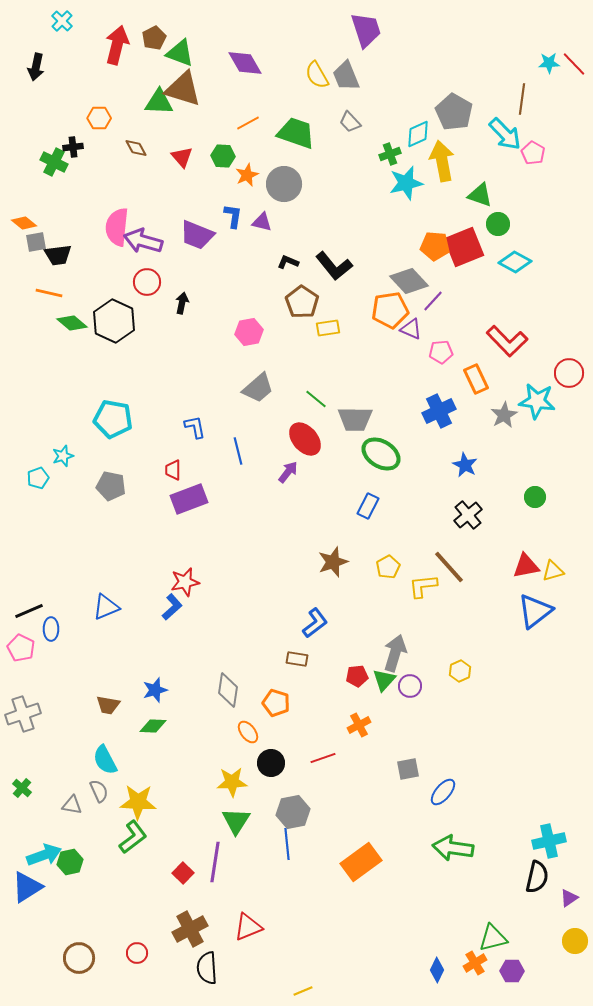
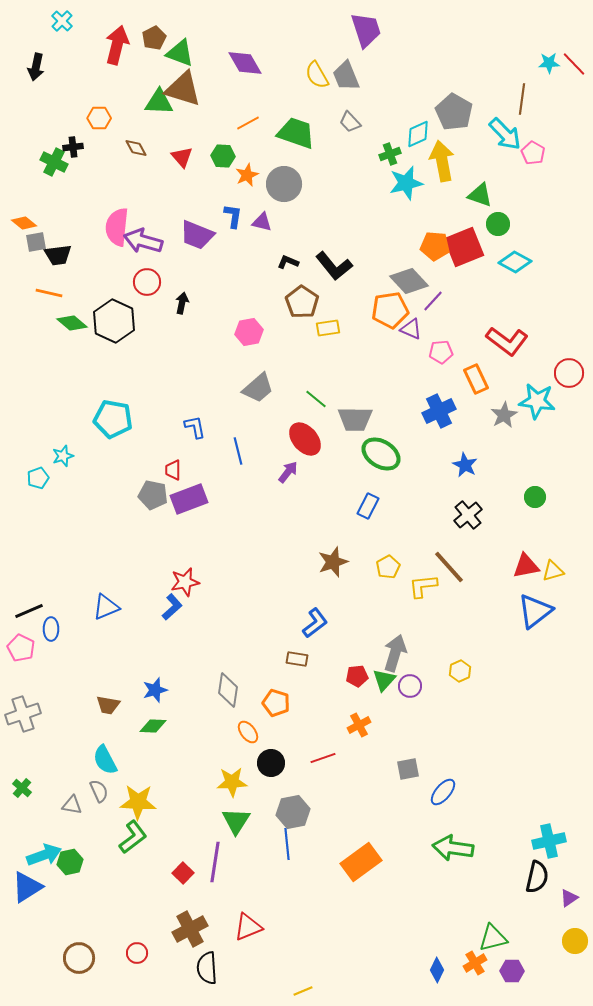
red L-shape at (507, 341): rotated 9 degrees counterclockwise
gray pentagon at (111, 486): moved 42 px right, 9 px down
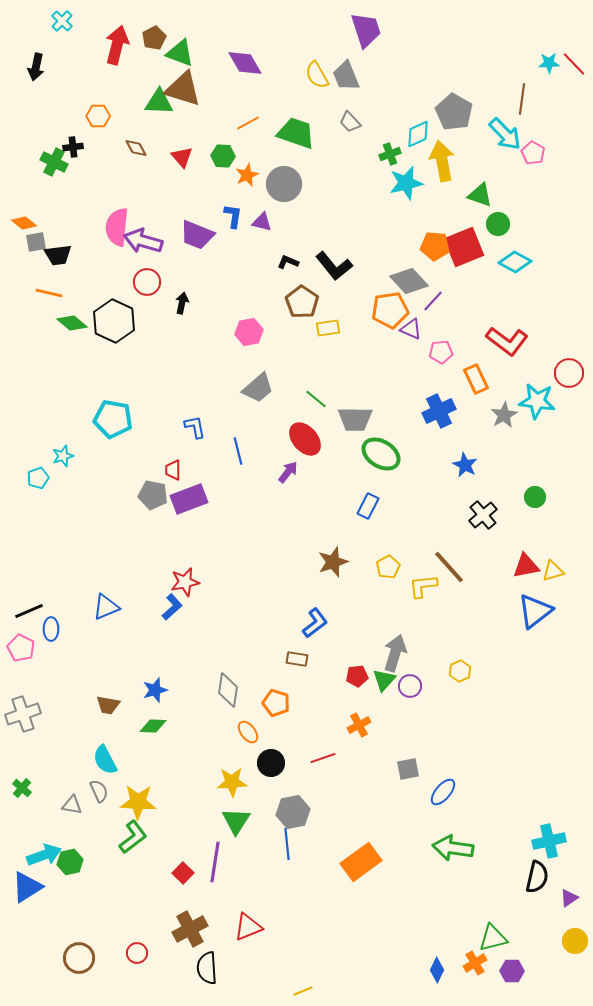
orange hexagon at (99, 118): moved 1 px left, 2 px up
black cross at (468, 515): moved 15 px right
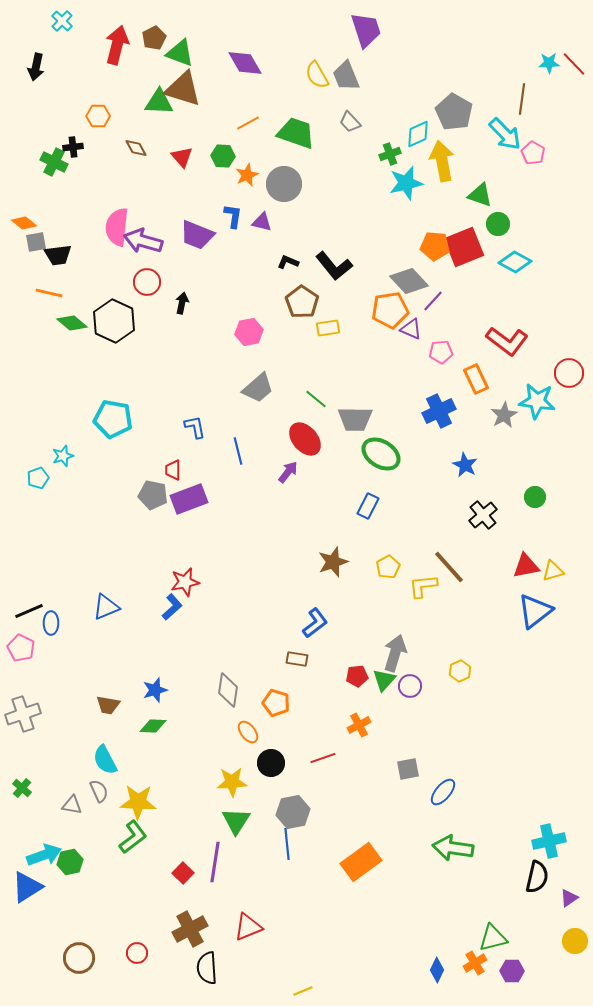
blue ellipse at (51, 629): moved 6 px up
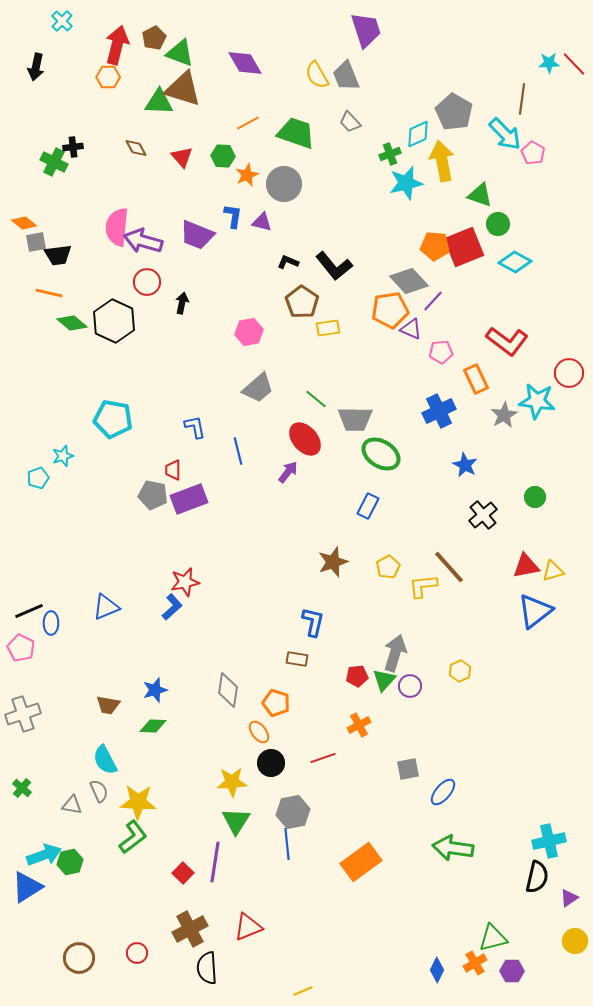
orange hexagon at (98, 116): moved 10 px right, 39 px up
blue L-shape at (315, 623): moved 2 px left, 1 px up; rotated 40 degrees counterclockwise
orange ellipse at (248, 732): moved 11 px right
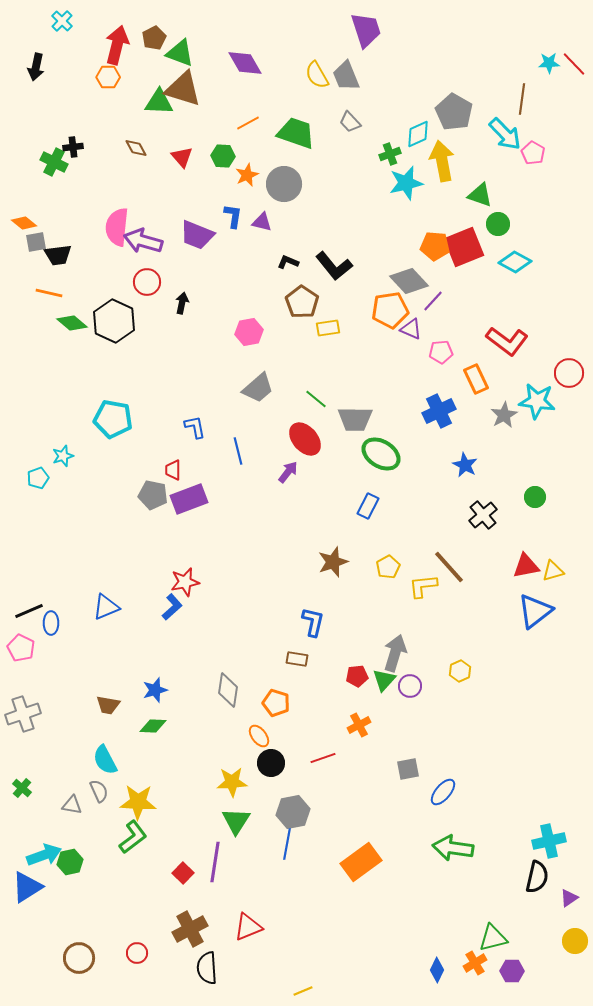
orange ellipse at (259, 732): moved 4 px down
blue line at (287, 844): rotated 16 degrees clockwise
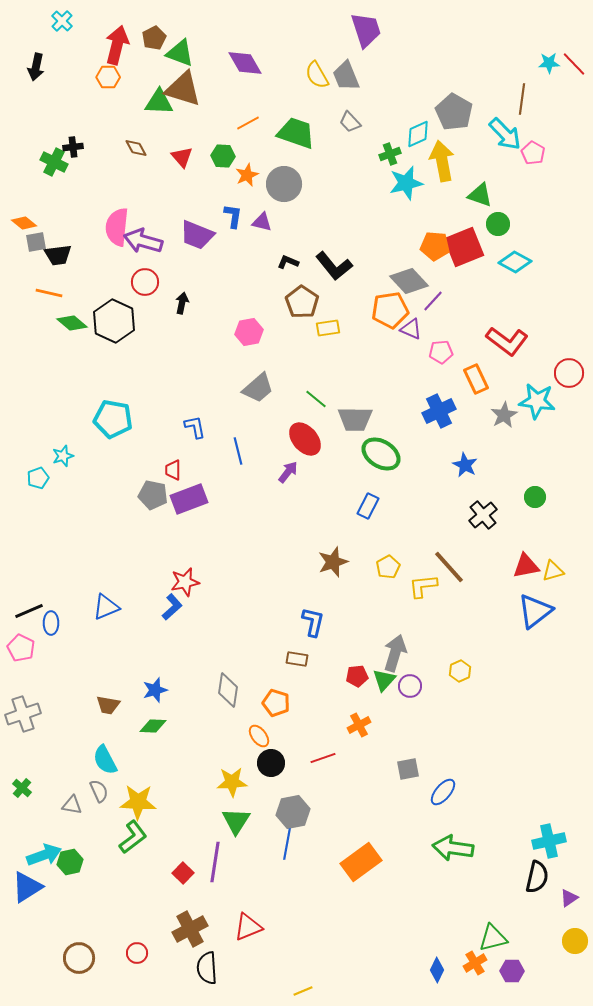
red circle at (147, 282): moved 2 px left
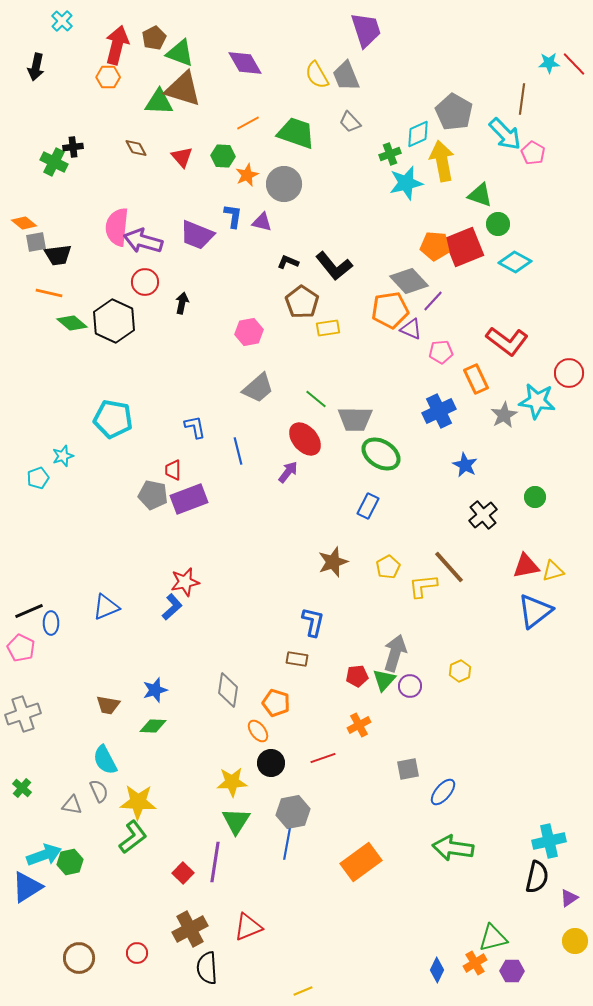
orange ellipse at (259, 736): moved 1 px left, 5 px up
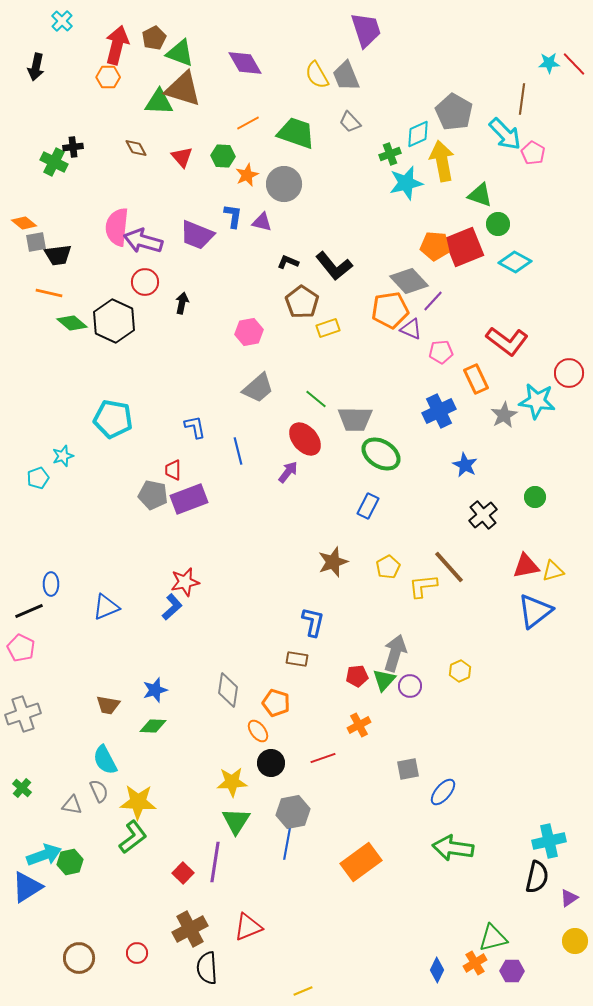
yellow rectangle at (328, 328): rotated 10 degrees counterclockwise
blue ellipse at (51, 623): moved 39 px up
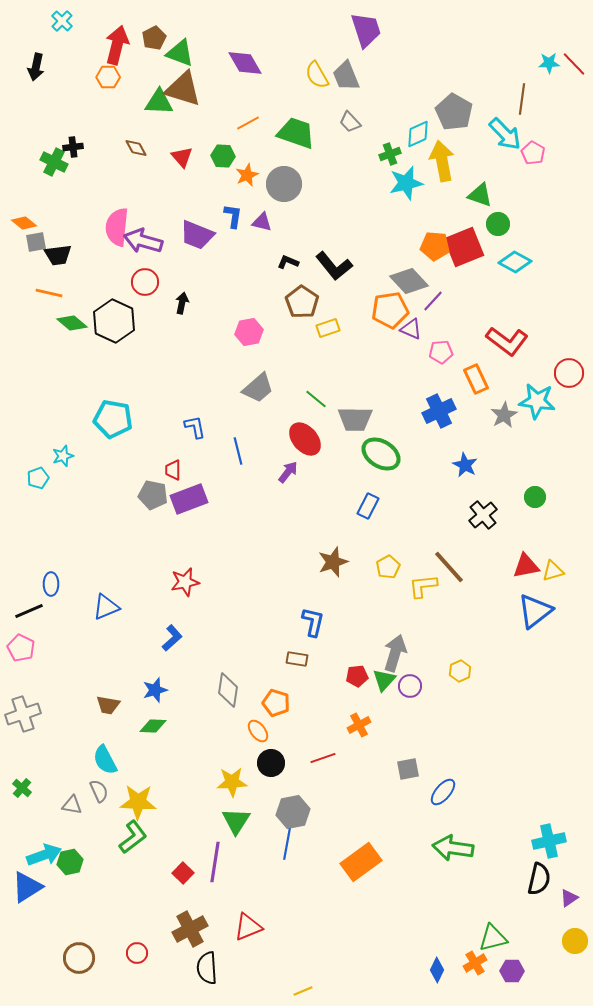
blue L-shape at (172, 607): moved 31 px down
black semicircle at (537, 877): moved 2 px right, 2 px down
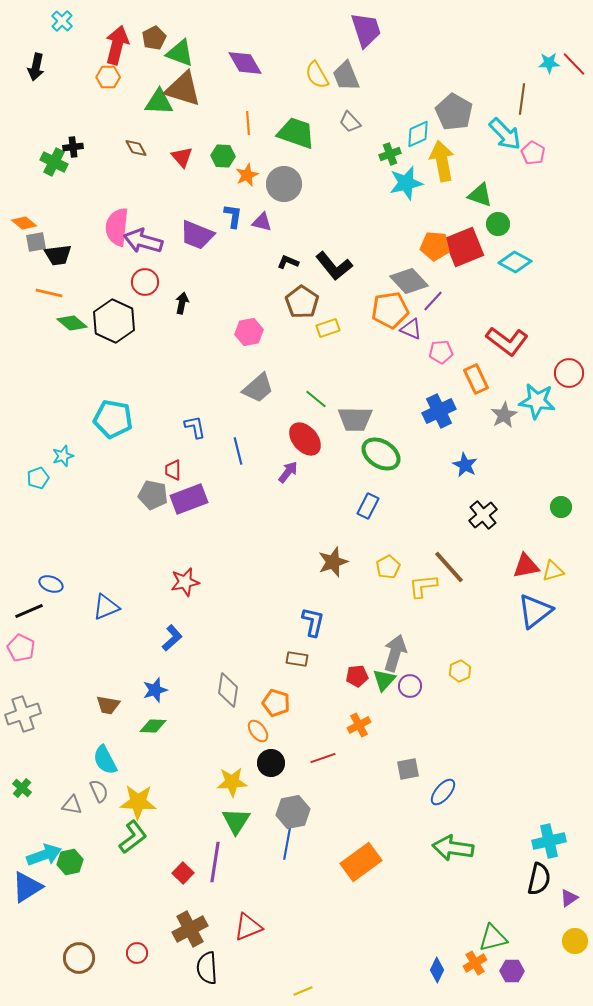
orange line at (248, 123): rotated 65 degrees counterclockwise
green circle at (535, 497): moved 26 px right, 10 px down
blue ellipse at (51, 584): rotated 70 degrees counterclockwise
